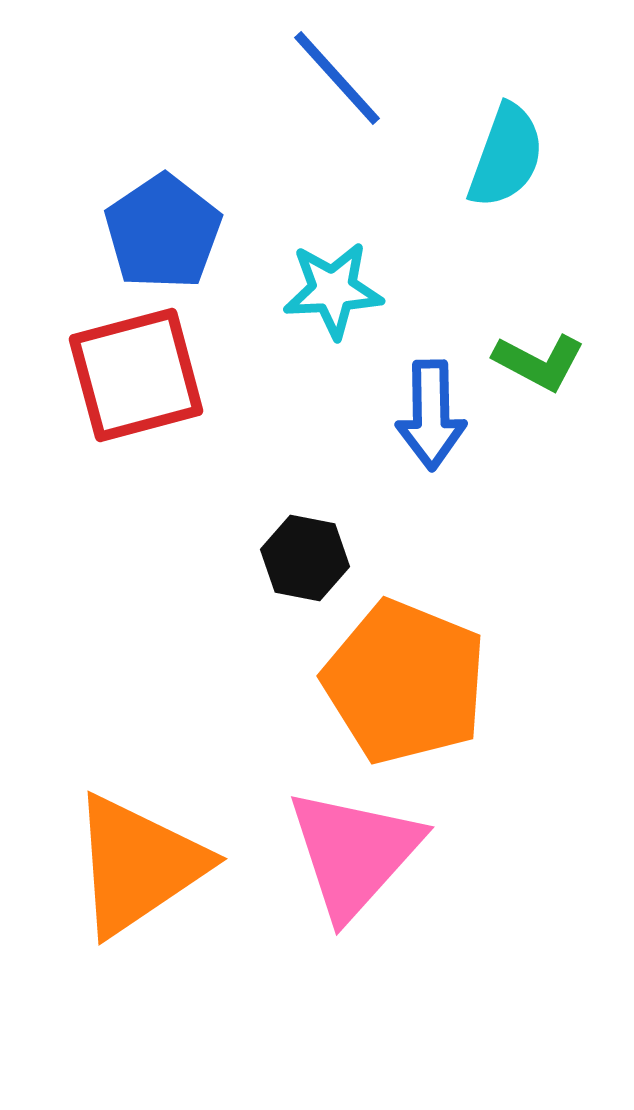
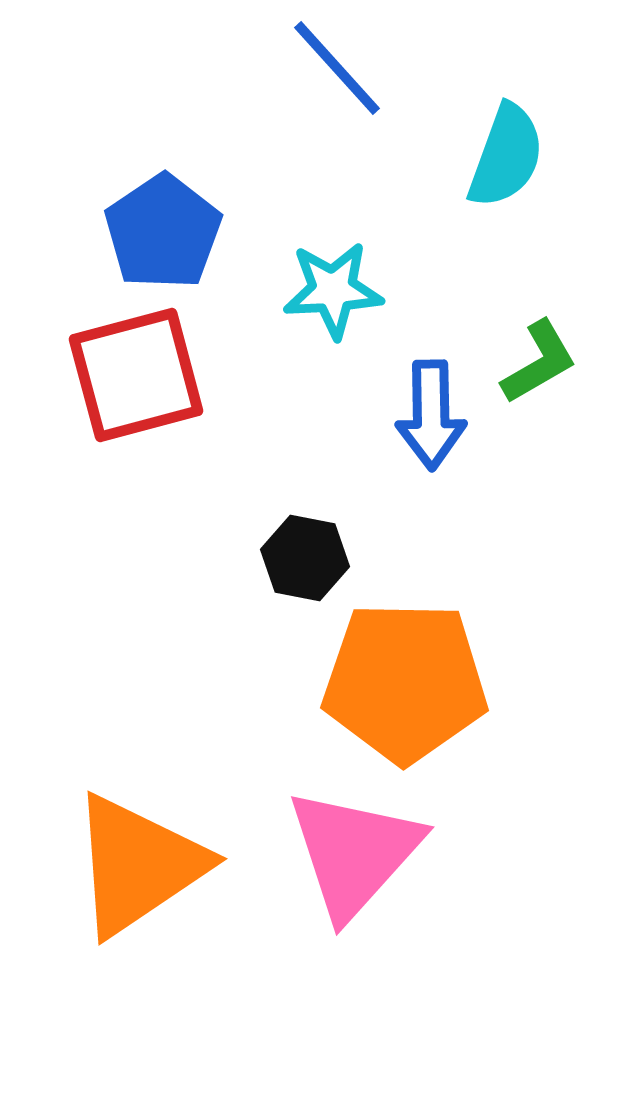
blue line: moved 10 px up
green L-shape: rotated 58 degrees counterclockwise
orange pentagon: rotated 21 degrees counterclockwise
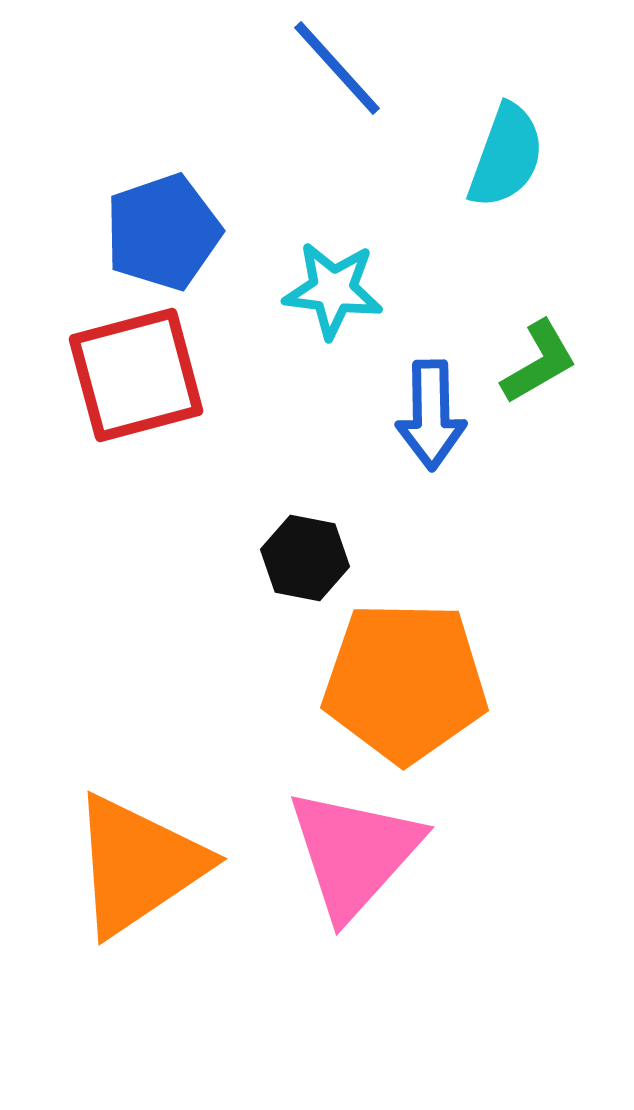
blue pentagon: rotated 15 degrees clockwise
cyan star: rotated 10 degrees clockwise
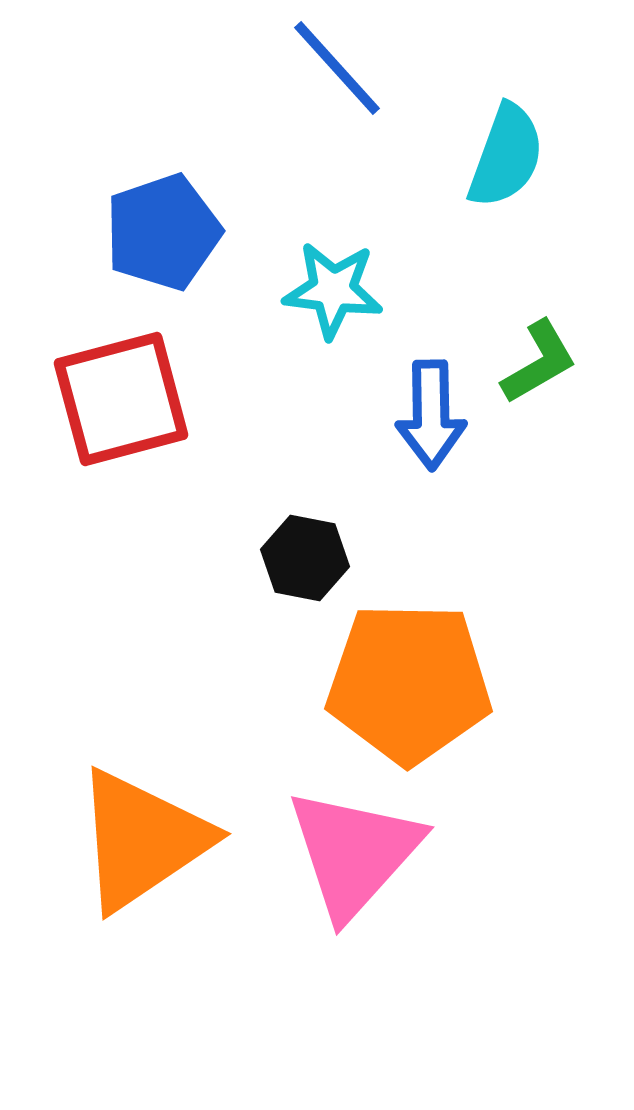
red square: moved 15 px left, 24 px down
orange pentagon: moved 4 px right, 1 px down
orange triangle: moved 4 px right, 25 px up
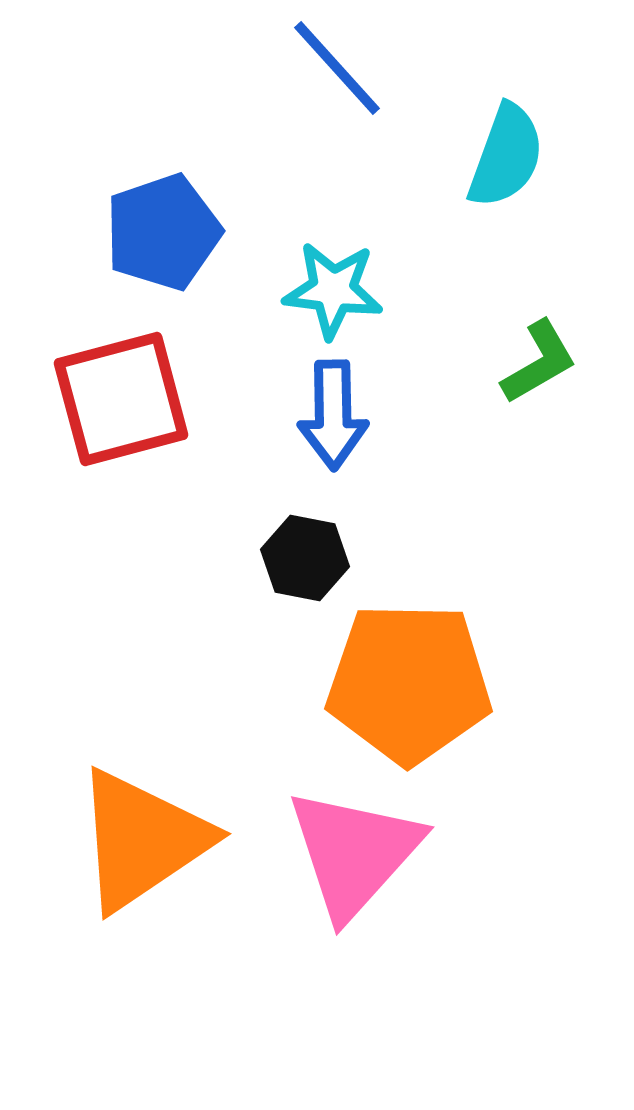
blue arrow: moved 98 px left
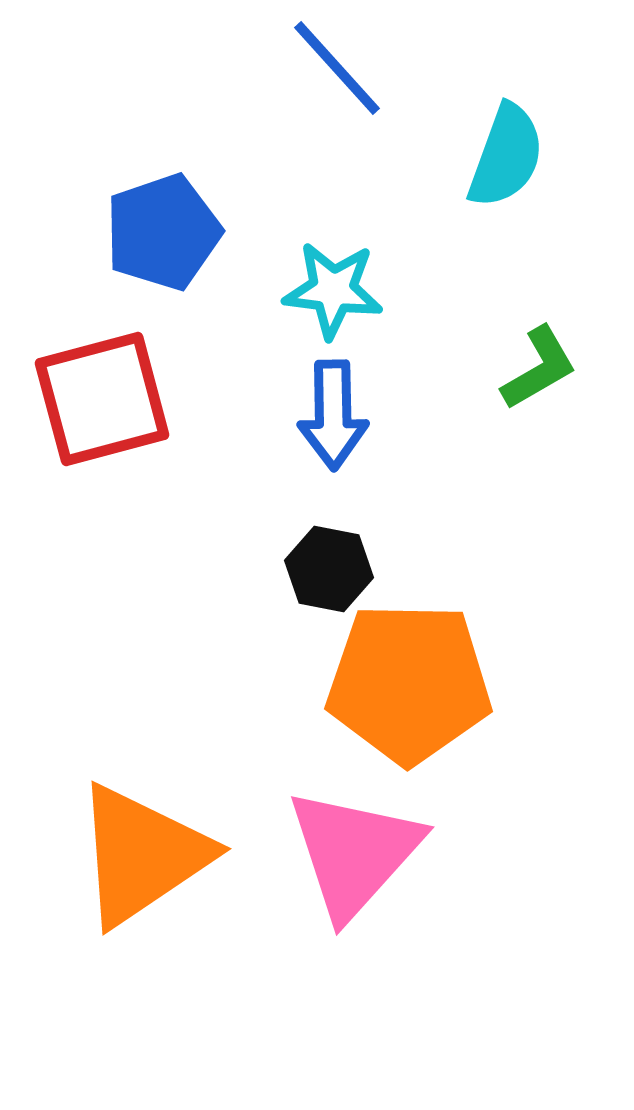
green L-shape: moved 6 px down
red square: moved 19 px left
black hexagon: moved 24 px right, 11 px down
orange triangle: moved 15 px down
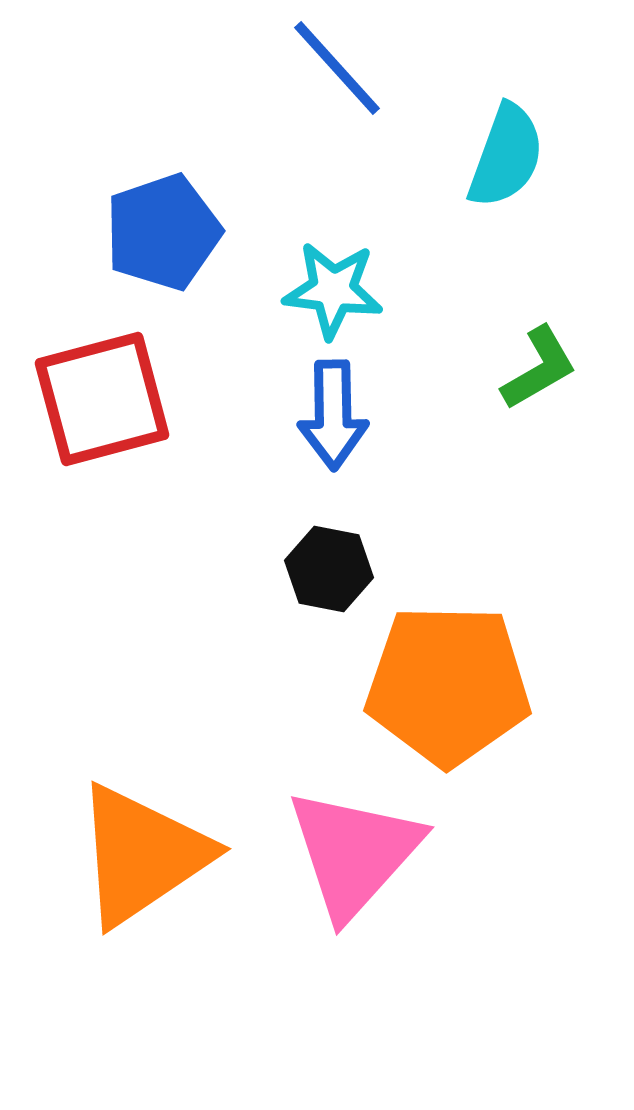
orange pentagon: moved 39 px right, 2 px down
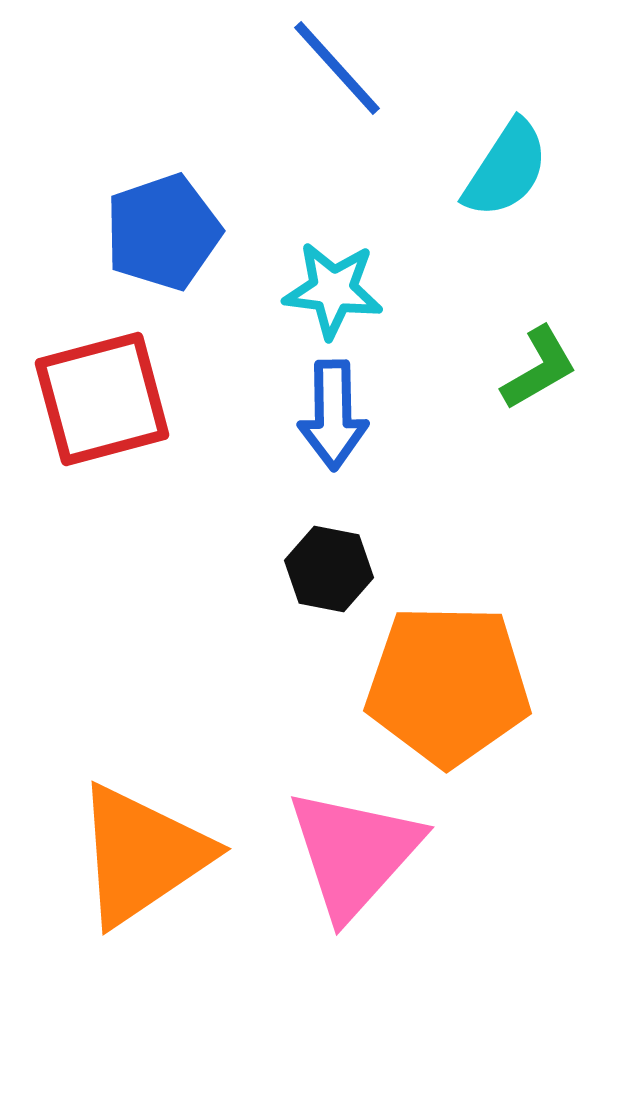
cyan semicircle: moved 13 px down; rotated 13 degrees clockwise
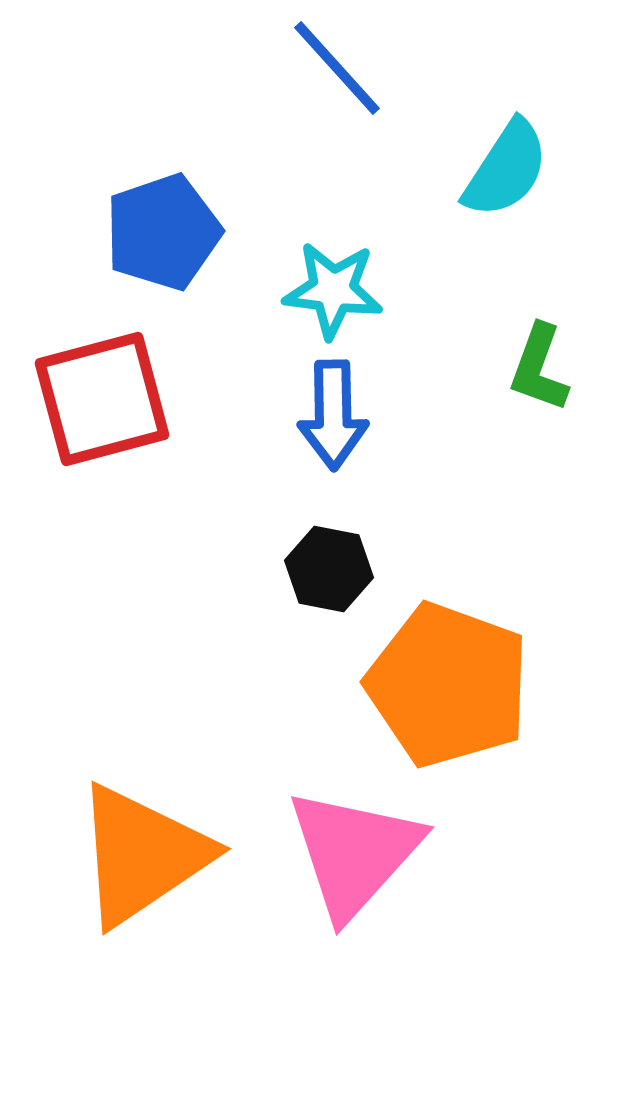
green L-shape: rotated 140 degrees clockwise
orange pentagon: rotated 19 degrees clockwise
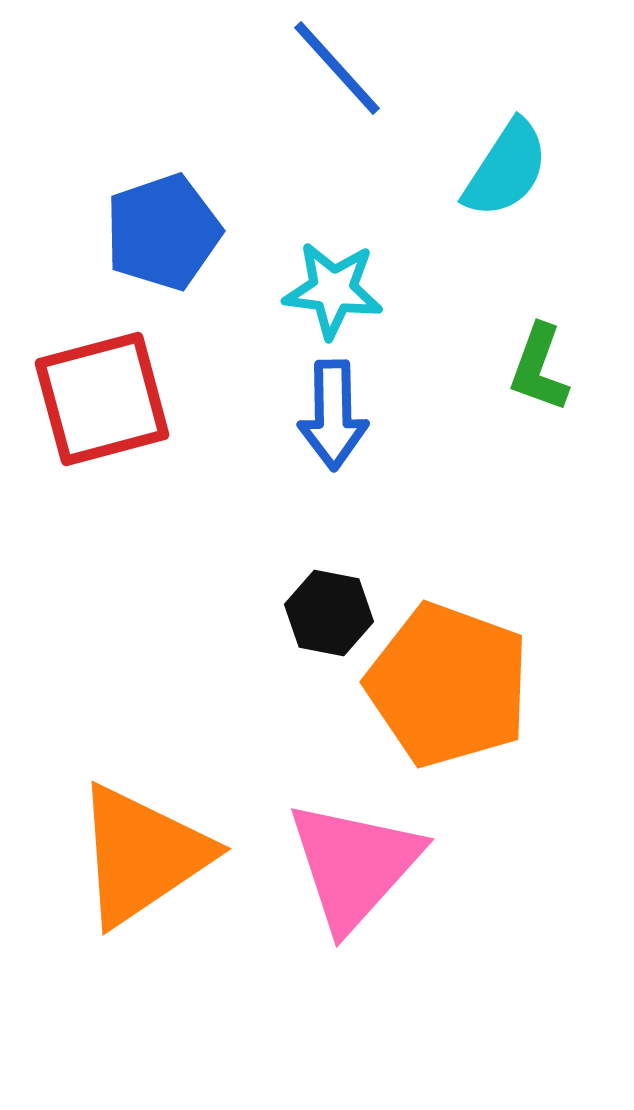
black hexagon: moved 44 px down
pink triangle: moved 12 px down
